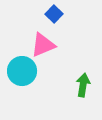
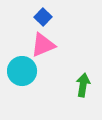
blue square: moved 11 px left, 3 px down
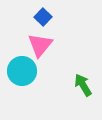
pink triangle: moved 3 px left; rotated 28 degrees counterclockwise
green arrow: rotated 40 degrees counterclockwise
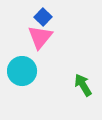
pink triangle: moved 8 px up
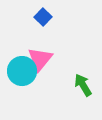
pink triangle: moved 22 px down
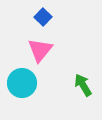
pink triangle: moved 9 px up
cyan circle: moved 12 px down
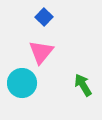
blue square: moved 1 px right
pink triangle: moved 1 px right, 2 px down
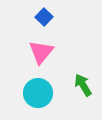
cyan circle: moved 16 px right, 10 px down
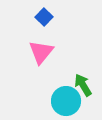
cyan circle: moved 28 px right, 8 px down
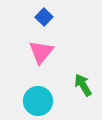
cyan circle: moved 28 px left
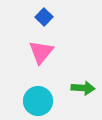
green arrow: moved 3 px down; rotated 125 degrees clockwise
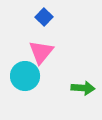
cyan circle: moved 13 px left, 25 px up
